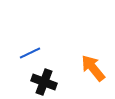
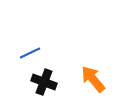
orange arrow: moved 11 px down
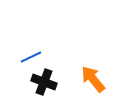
blue line: moved 1 px right, 4 px down
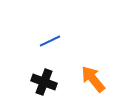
blue line: moved 19 px right, 16 px up
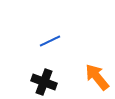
orange arrow: moved 4 px right, 2 px up
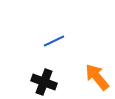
blue line: moved 4 px right
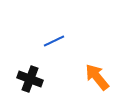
black cross: moved 14 px left, 3 px up
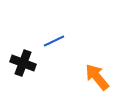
black cross: moved 7 px left, 16 px up
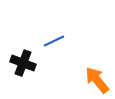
orange arrow: moved 3 px down
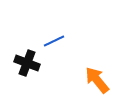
black cross: moved 4 px right
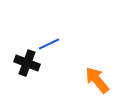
blue line: moved 5 px left, 3 px down
